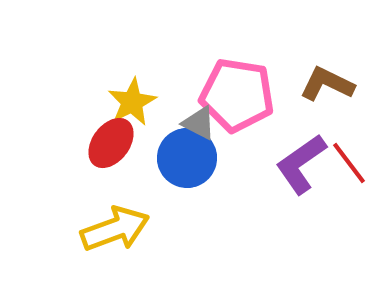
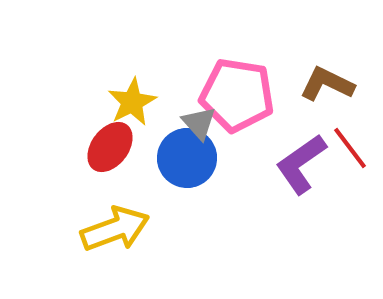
gray triangle: rotated 21 degrees clockwise
red ellipse: moved 1 px left, 4 px down
red line: moved 1 px right, 15 px up
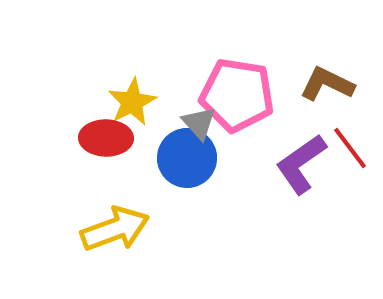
red ellipse: moved 4 px left, 9 px up; rotated 54 degrees clockwise
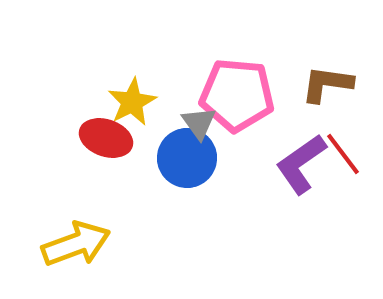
brown L-shape: rotated 18 degrees counterclockwise
pink pentagon: rotated 4 degrees counterclockwise
gray triangle: rotated 6 degrees clockwise
red ellipse: rotated 18 degrees clockwise
red line: moved 7 px left, 6 px down
yellow arrow: moved 39 px left, 15 px down
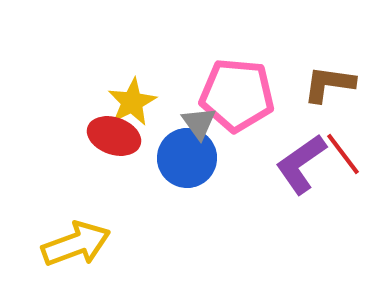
brown L-shape: moved 2 px right
red ellipse: moved 8 px right, 2 px up
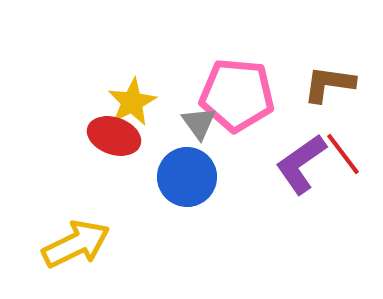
blue circle: moved 19 px down
yellow arrow: rotated 6 degrees counterclockwise
